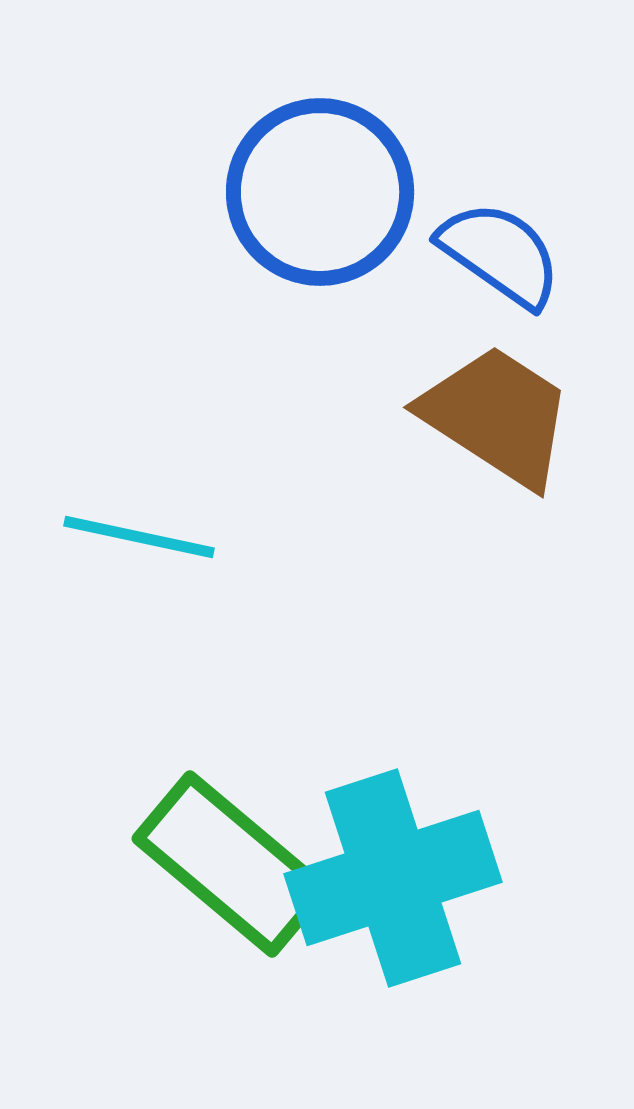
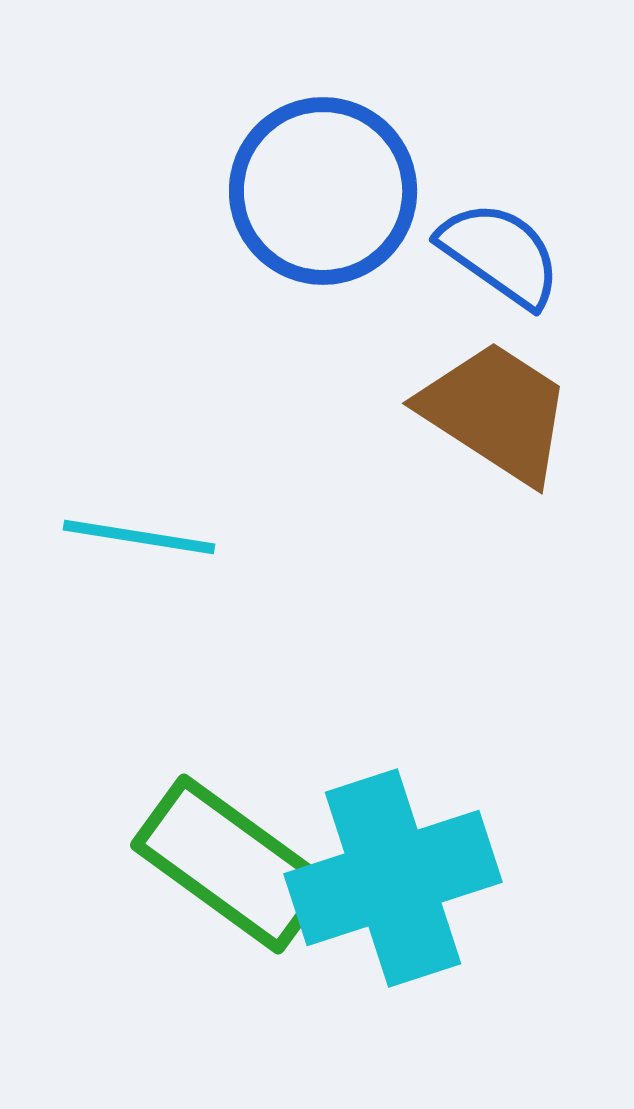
blue circle: moved 3 px right, 1 px up
brown trapezoid: moved 1 px left, 4 px up
cyan line: rotated 3 degrees counterclockwise
green rectangle: rotated 4 degrees counterclockwise
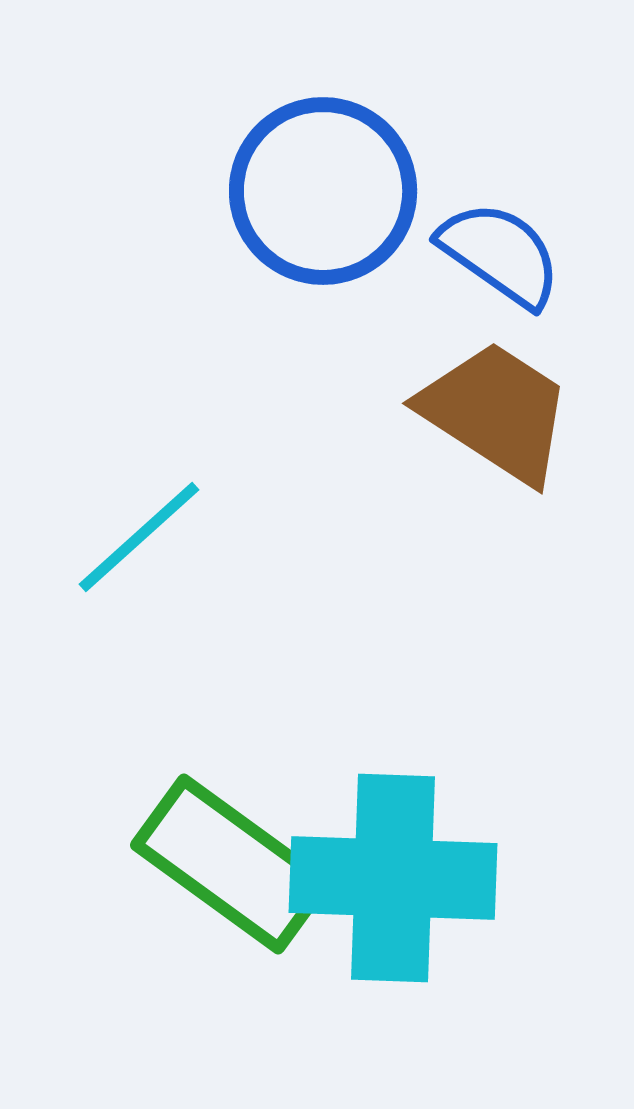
cyan line: rotated 51 degrees counterclockwise
cyan cross: rotated 20 degrees clockwise
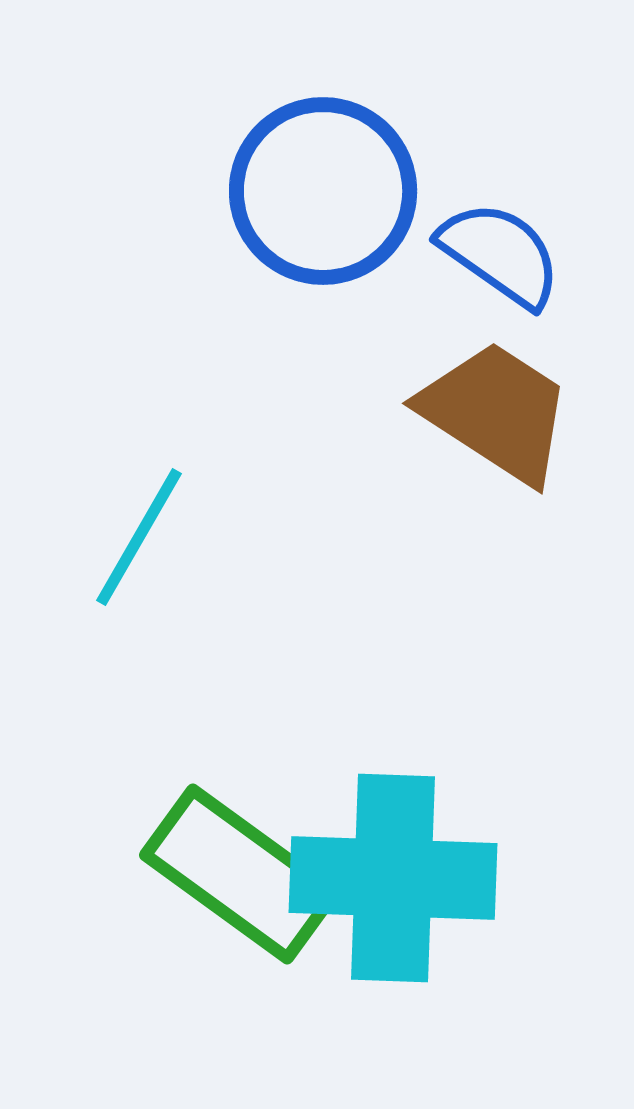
cyan line: rotated 18 degrees counterclockwise
green rectangle: moved 9 px right, 10 px down
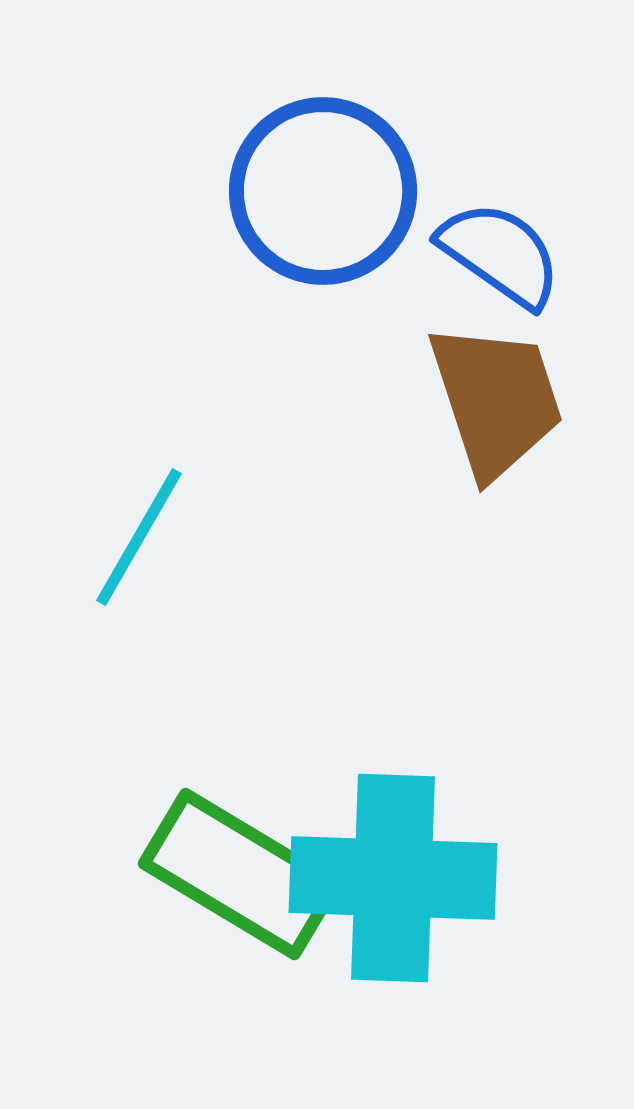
brown trapezoid: moved 12 px up; rotated 39 degrees clockwise
green rectangle: rotated 5 degrees counterclockwise
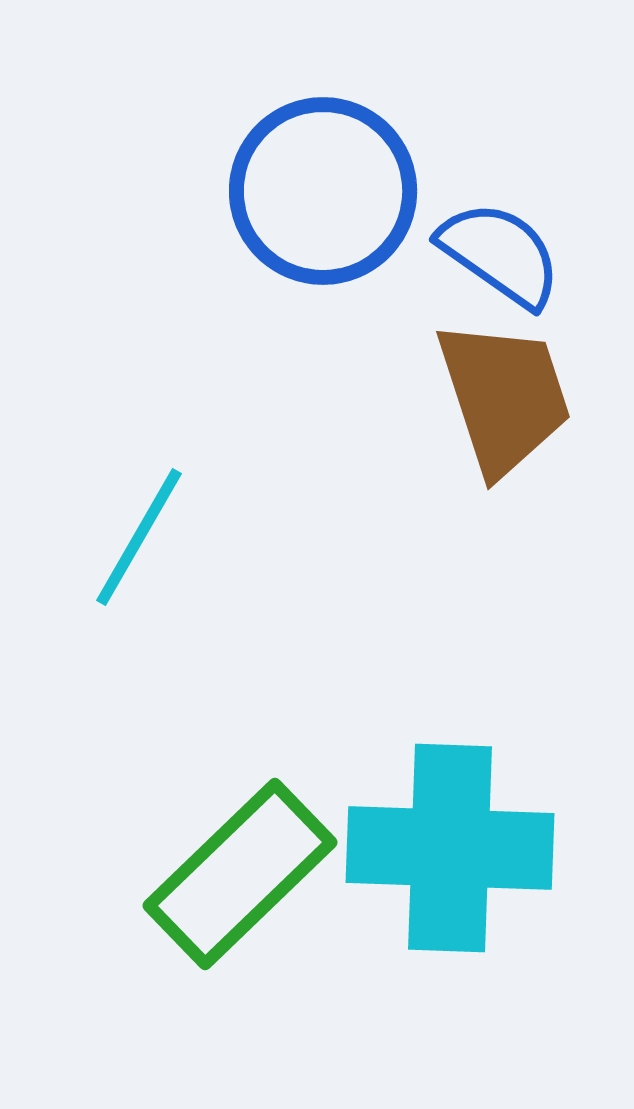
brown trapezoid: moved 8 px right, 3 px up
green rectangle: rotated 75 degrees counterclockwise
cyan cross: moved 57 px right, 30 px up
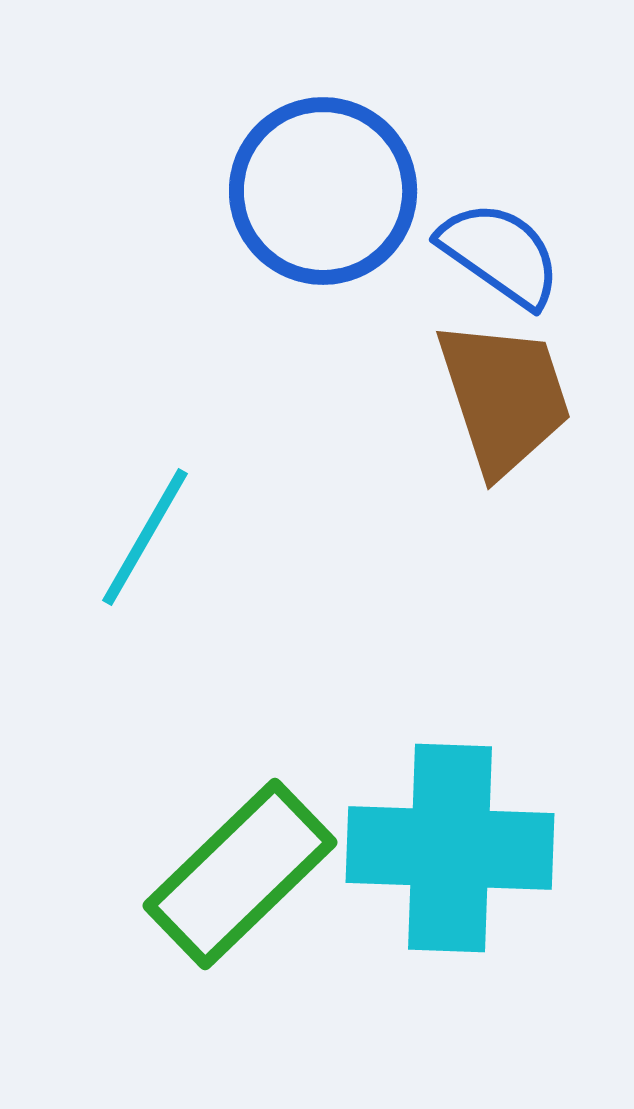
cyan line: moved 6 px right
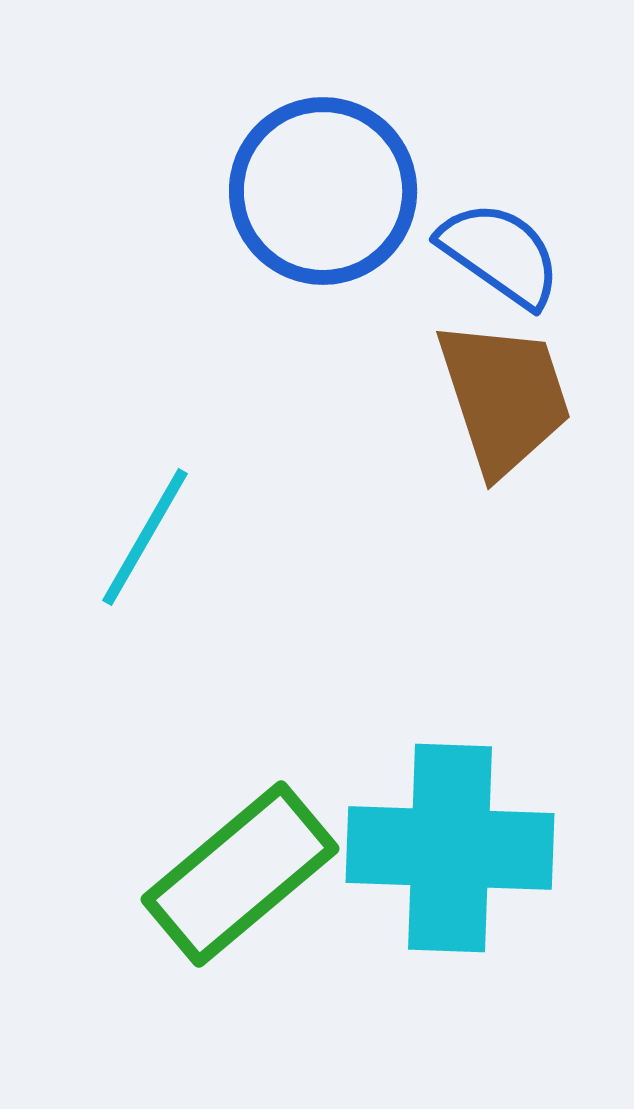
green rectangle: rotated 4 degrees clockwise
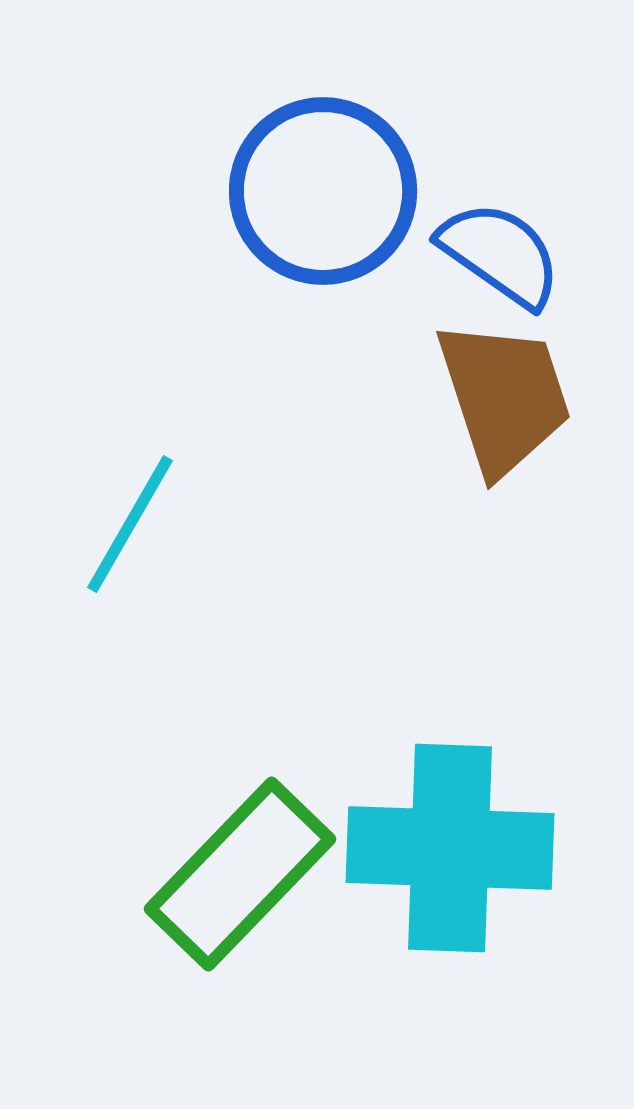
cyan line: moved 15 px left, 13 px up
green rectangle: rotated 6 degrees counterclockwise
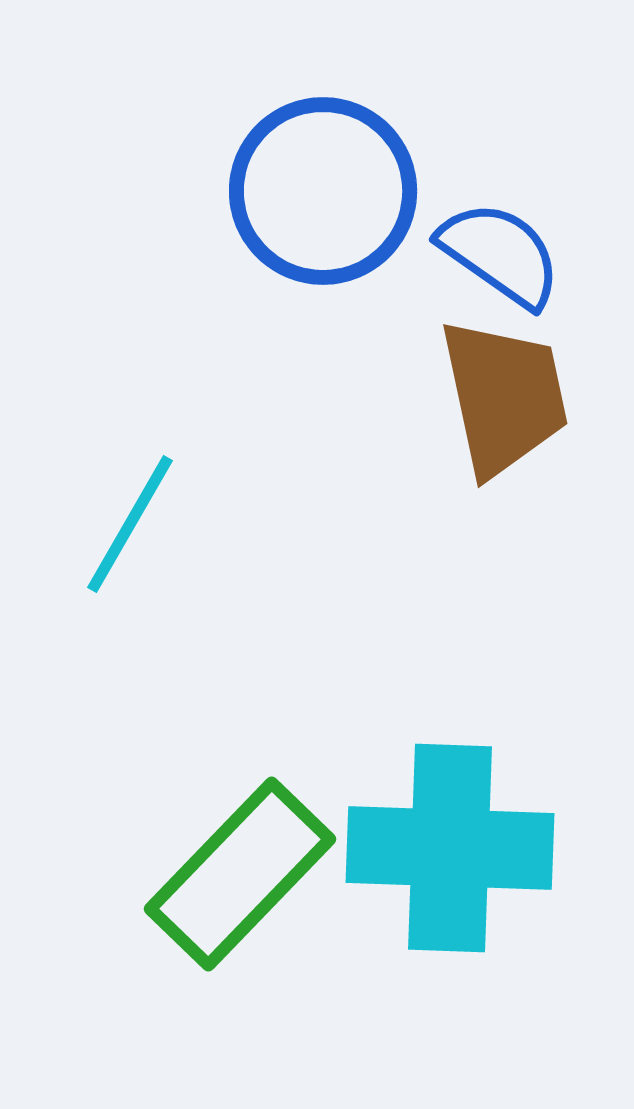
brown trapezoid: rotated 6 degrees clockwise
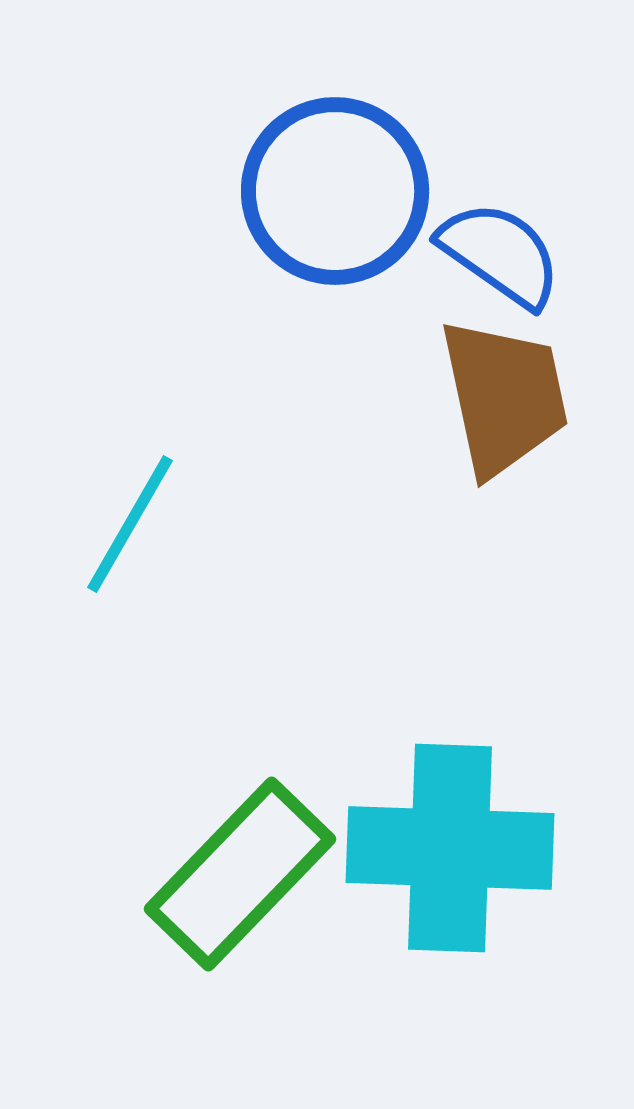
blue circle: moved 12 px right
